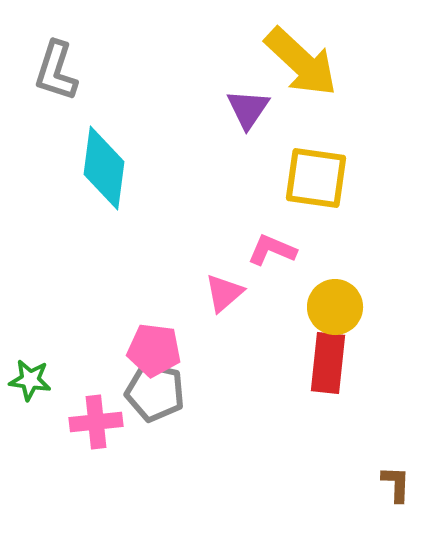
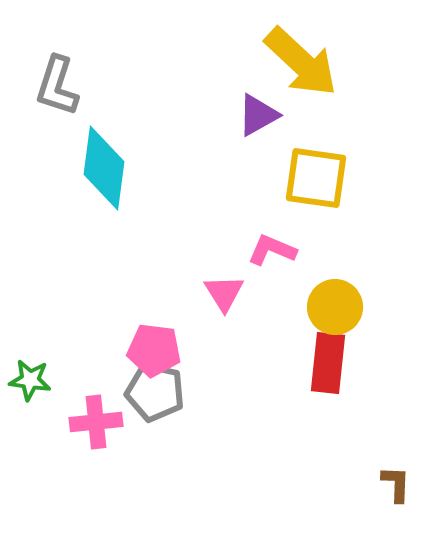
gray L-shape: moved 1 px right, 15 px down
purple triangle: moved 10 px right, 6 px down; rotated 27 degrees clockwise
pink triangle: rotated 21 degrees counterclockwise
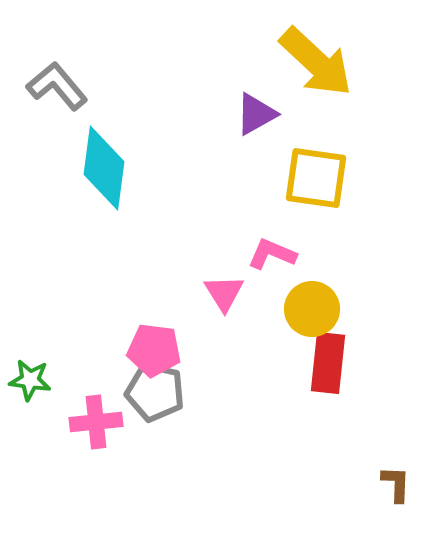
yellow arrow: moved 15 px right
gray L-shape: rotated 122 degrees clockwise
purple triangle: moved 2 px left, 1 px up
pink L-shape: moved 4 px down
yellow circle: moved 23 px left, 2 px down
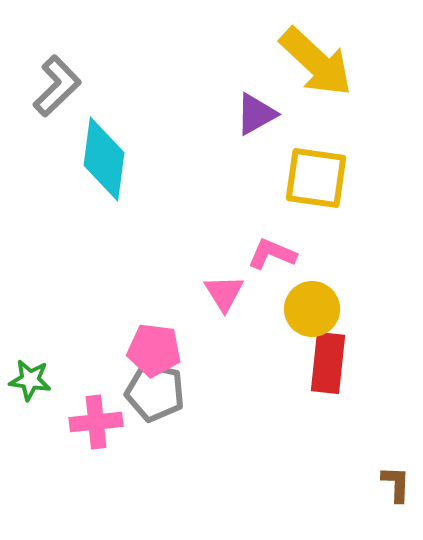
gray L-shape: rotated 86 degrees clockwise
cyan diamond: moved 9 px up
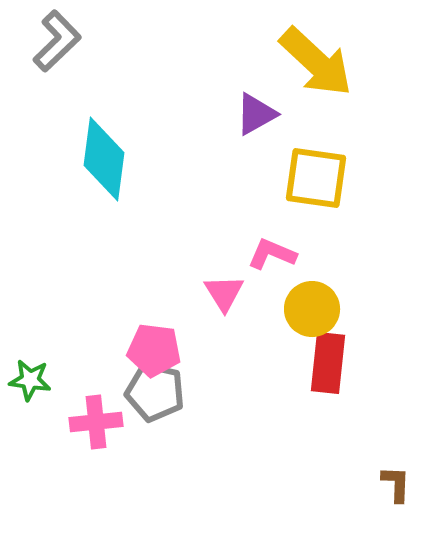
gray L-shape: moved 45 px up
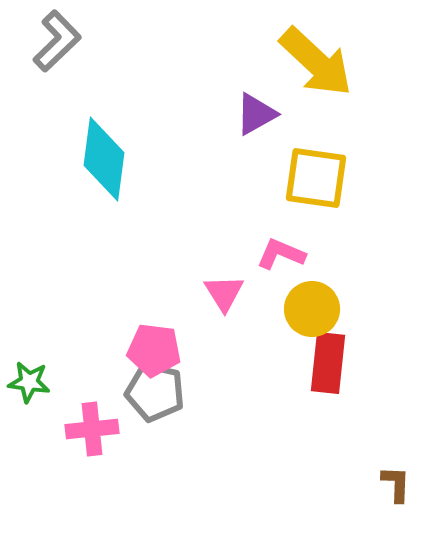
pink L-shape: moved 9 px right
green star: moved 1 px left, 2 px down
pink cross: moved 4 px left, 7 px down
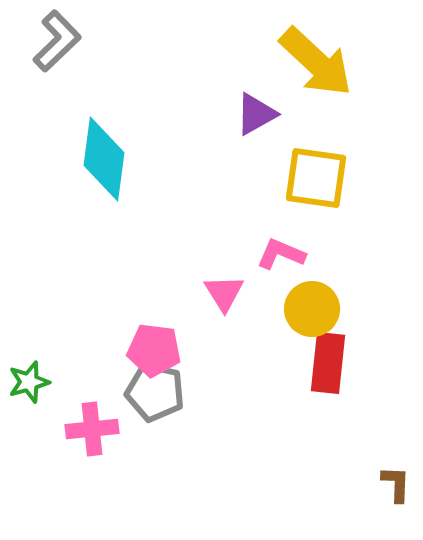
green star: rotated 24 degrees counterclockwise
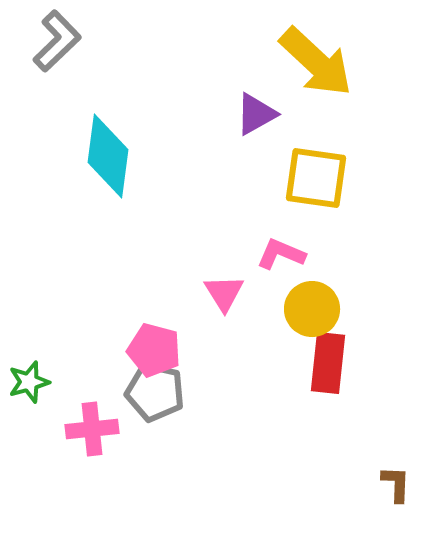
cyan diamond: moved 4 px right, 3 px up
pink pentagon: rotated 8 degrees clockwise
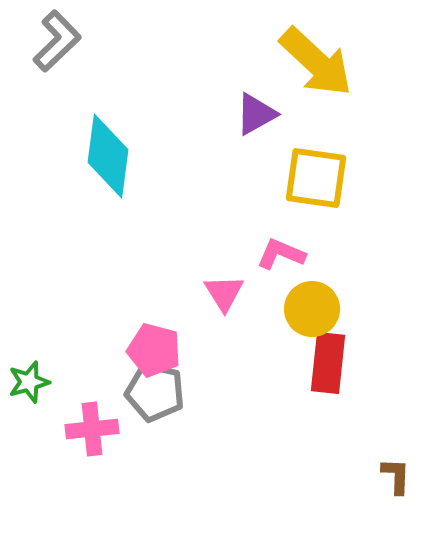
brown L-shape: moved 8 px up
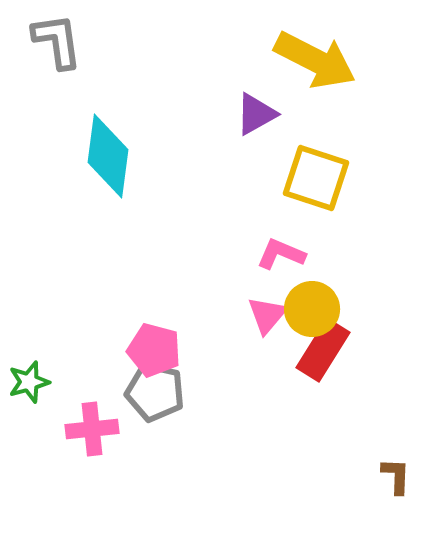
gray L-shape: rotated 54 degrees counterclockwise
yellow arrow: moved 1 px left, 2 px up; rotated 16 degrees counterclockwise
yellow square: rotated 10 degrees clockwise
pink triangle: moved 43 px right, 22 px down; rotated 12 degrees clockwise
red rectangle: moved 5 px left, 13 px up; rotated 26 degrees clockwise
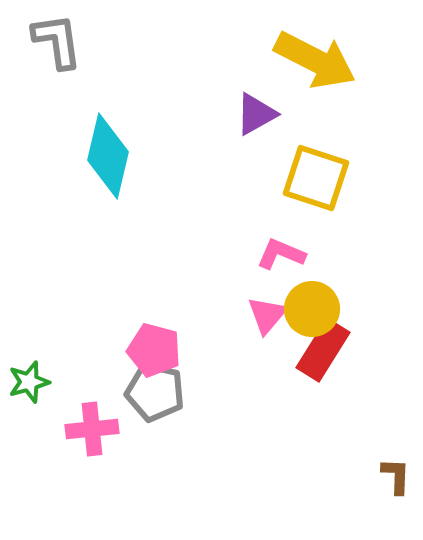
cyan diamond: rotated 6 degrees clockwise
